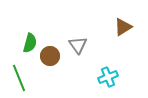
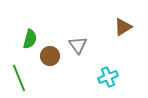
green semicircle: moved 4 px up
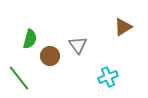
green line: rotated 16 degrees counterclockwise
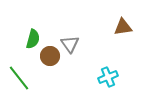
brown triangle: rotated 24 degrees clockwise
green semicircle: moved 3 px right
gray triangle: moved 8 px left, 1 px up
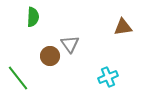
green semicircle: moved 22 px up; rotated 12 degrees counterclockwise
green line: moved 1 px left
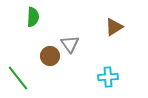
brown triangle: moved 9 px left; rotated 24 degrees counterclockwise
cyan cross: rotated 18 degrees clockwise
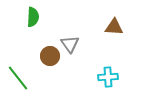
brown triangle: rotated 36 degrees clockwise
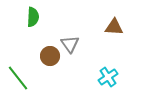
cyan cross: rotated 30 degrees counterclockwise
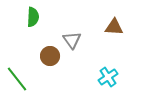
gray triangle: moved 2 px right, 4 px up
green line: moved 1 px left, 1 px down
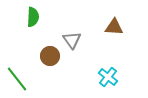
cyan cross: rotated 18 degrees counterclockwise
